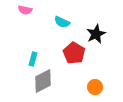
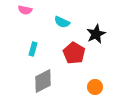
cyan rectangle: moved 10 px up
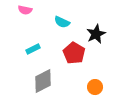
cyan rectangle: rotated 48 degrees clockwise
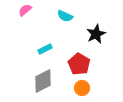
pink semicircle: rotated 128 degrees clockwise
cyan semicircle: moved 3 px right, 6 px up
cyan rectangle: moved 12 px right
red pentagon: moved 5 px right, 11 px down
orange circle: moved 13 px left, 1 px down
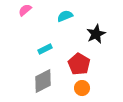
cyan semicircle: rotated 133 degrees clockwise
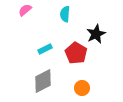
cyan semicircle: moved 2 px up; rotated 63 degrees counterclockwise
red pentagon: moved 3 px left, 11 px up
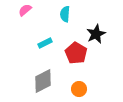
cyan rectangle: moved 6 px up
orange circle: moved 3 px left, 1 px down
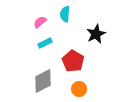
pink semicircle: moved 15 px right, 12 px down
red pentagon: moved 3 px left, 8 px down
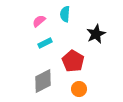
pink semicircle: moved 1 px left, 1 px up
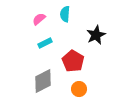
pink semicircle: moved 2 px up
black star: moved 1 px down
